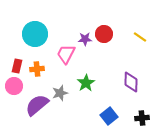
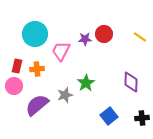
pink trapezoid: moved 5 px left, 3 px up
gray star: moved 5 px right, 2 px down
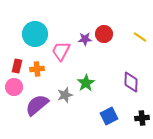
pink circle: moved 1 px down
blue square: rotated 12 degrees clockwise
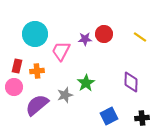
orange cross: moved 2 px down
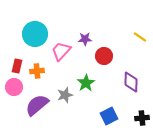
red circle: moved 22 px down
pink trapezoid: rotated 15 degrees clockwise
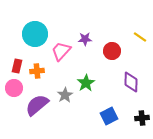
red circle: moved 8 px right, 5 px up
pink circle: moved 1 px down
gray star: rotated 14 degrees counterclockwise
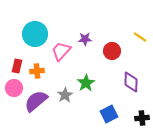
purple semicircle: moved 1 px left, 4 px up
blue square: moved 2 px up
